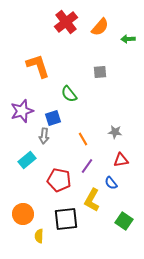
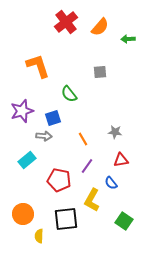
gray arrow: rotated 91 degrees counterclockwise
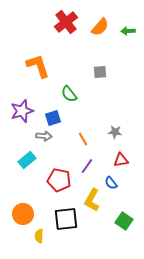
green arrow: moved 8 px up
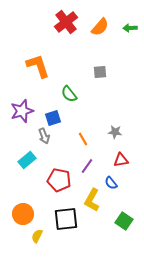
green arrow: moved 2 px right, 3 px up
gray arrow: rotated 63 degrees clockwise
yellow semicircle: moved 2 px left; rotated 24 degrees clockwise
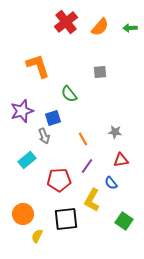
red pentagon: rotated 15 degrees counterclockwise
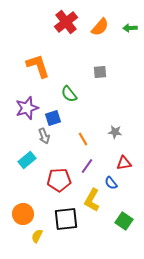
purple star: moved 5 px right, 3 px up
red triangle: moved 3 px right, 3 px down
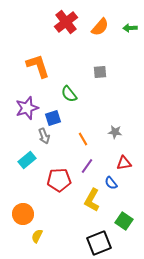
black square: moved 33 px right, 24 px down; rotated 15 degrees counterclockwise
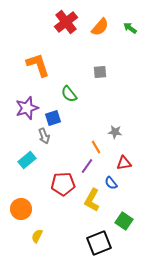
green arrow: rotated 40 degrees clockwise
orange L-shape: moved 1 px up
orange line: moved 13 px right, 8 px down
red pentagon: moved 4 px right, 4 px down
orange circle: moved 2 px left, 5 px up
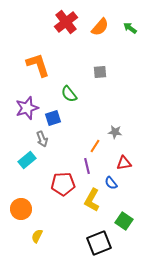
gray arrow: moved 2 px left, 3 px down
orange line: moved 1 px left, 1 px up; rotated 64 degrees clockwise
purple line: rotated 49 degrees counterclockwise
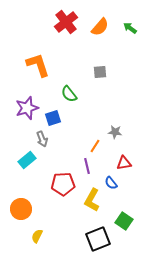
black square: moved 1 px left, 4 px up
